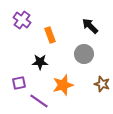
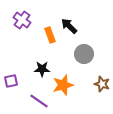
black arrow: moved 21 px left
black star: moved 2 px right, 7 px down
purple square: moved 8 px left, 2 px up
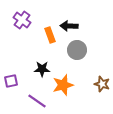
black arrow: rotated 42 degrees counterclockwise
gray circle: moved 7 px left, 4 px up
purple line: moved 2 px left
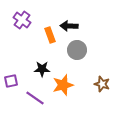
purple line: moved 2 px left, 3 px up
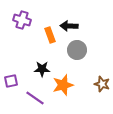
purple cross: rotated 18 degrees counterclockwise
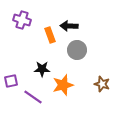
purple line: moved 2 px left, 1 px up
